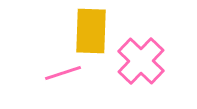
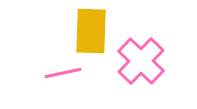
pink line: rotated 6 degrees clockwise
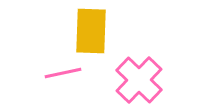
pink cross: moved 2 px left, 19 px down
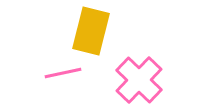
yellow rectangle: rotated 12 degrees clockwise
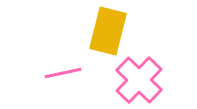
yellow rectangle: moved 17 px right
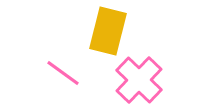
pink line: rotated 48 degrees clockwise
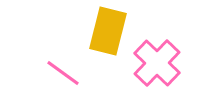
pink cross: moved 18 px right, 17 px up
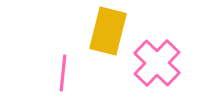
pink line: rotated 60 degrees clockwise
